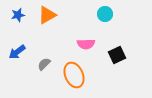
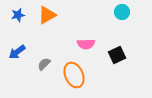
cyan circle: moved 17 px right, 2 px up
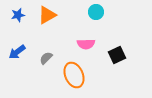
cyan circle: moved 26 px left
gray semicircle: moved 2 px right, 6 px up
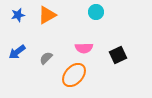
pink semicircle: moved 2 px left, 4 px down
black square: moved 1 px right
orange ellipse: rotated 65 degrees clockwise
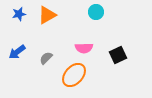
blue star: moved 1 px right, 1 px up
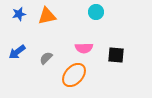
orange triangle: moved 1 px down; rotated 18 degrees clockwise
black square: moved 2 px left; rotated 30 degrees clockwise
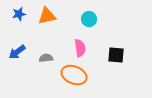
cyan circle: moved 7 px left, 7 px down
pink semicircle: moved 4 px left; rotated 96 degrees counterclockwise
gray semicircle: rotated 40 degrees clockwise
orange ellipse: rotated 70 degrees clockwise
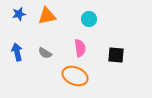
blue arrow: rotated 114 degrees clockwise
gray semicircle: moved 1 px left, 5 px up; rotated 144 degrees counterclockwise
orange ellipse: moved 1 px right, 1 px down
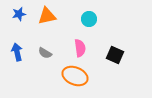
black square: moved 1 px left; rotated 18 degrees clockwise
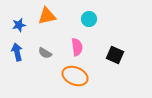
blue star: moved 11 px down
pink semicircle: moved 3 px left, 1 px up
